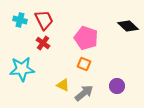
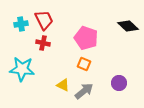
cyan cross: moved 1 px right, 4 px down; rotated 24 degrees counterclockwise
red cross: rotated 24 degrees counterclockwise
cyan star: rotated 10 degrees clockwise
purple circle: moved 2 px right, 3 px up
gray arrow: moved 2 px up
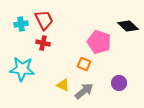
pink pentagon: moved 13 px right, 4 px down
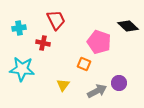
red trapezoid: moved 12 px right
cyan cross: moved 2 px left, 4 px down
yellow triangle: rotated 40 degrees clockwise
gray arrow: moved 13 px right; rotated 12 degrees clockwise
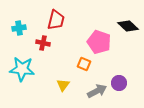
red trapezoid: rotated 40 degrees clockwise
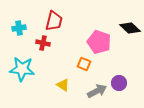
red trapezoid: moved 2 px left, 1 px down
black diamond: moved 2 px right, 2 px down
yellow triangle: rotated 32 degrees counterclockwise
